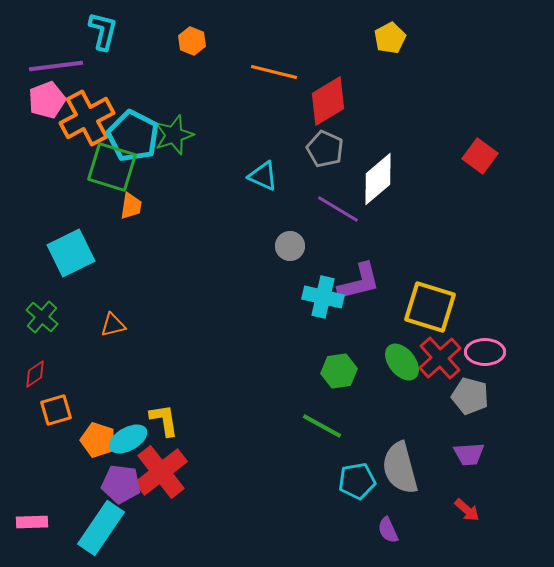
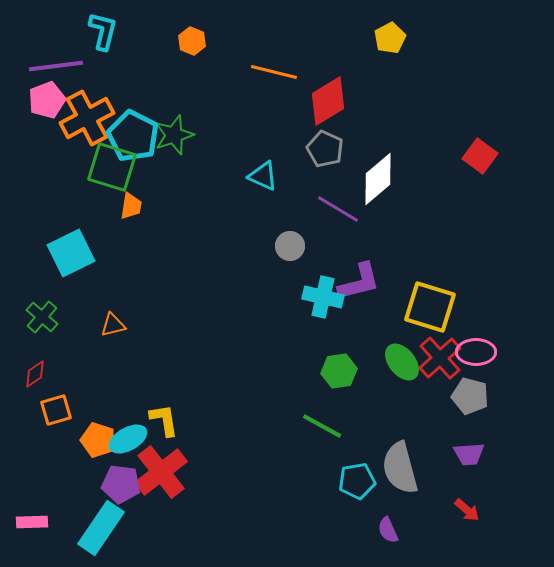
pink ellipse at (485, 352): moved 9 px left
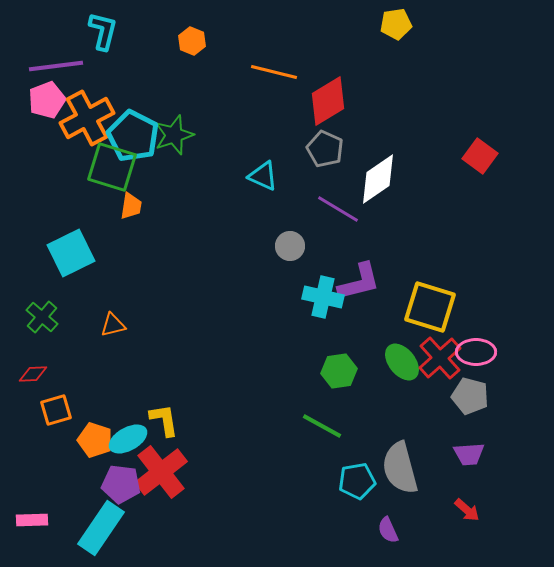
yellow pentagon at (390, 38): moved 6 px right, 14 px up; rotated 20 degrees clockwise
white diamond at (378, 179): rotated 6 degrees clockwise
red diamond at (35, 374): moved 2 px left; rotated 32 degrees clockwise
orange pentagon at (98, 440): moved 3 px left
pink rectangle at (32, 522): moved 2 px up
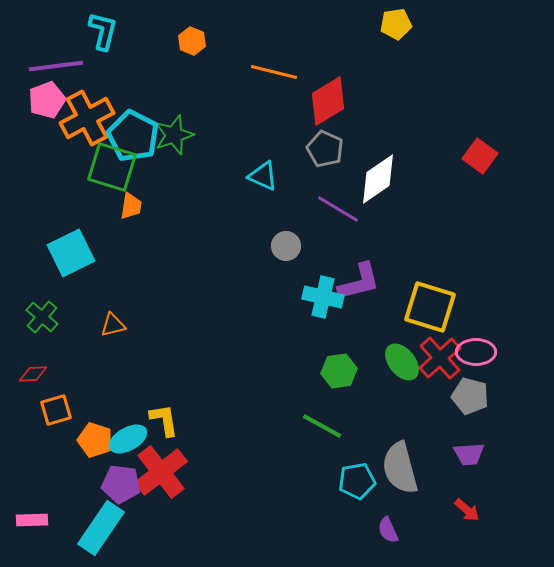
gray circle at (290, 246): moved 4 px left
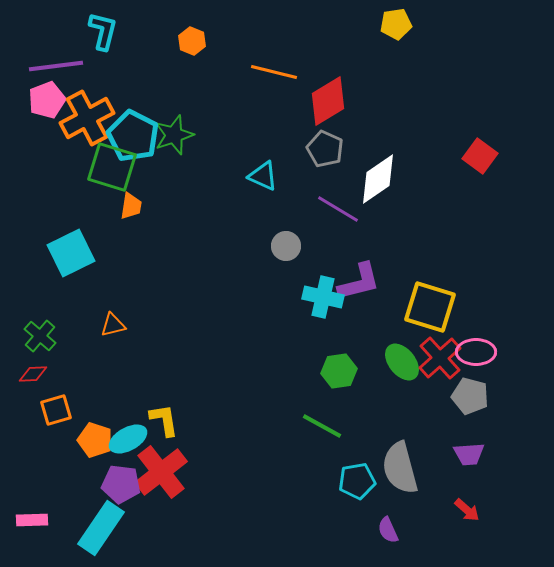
green cross at (42, 317): moved 2 px left, 19 px down
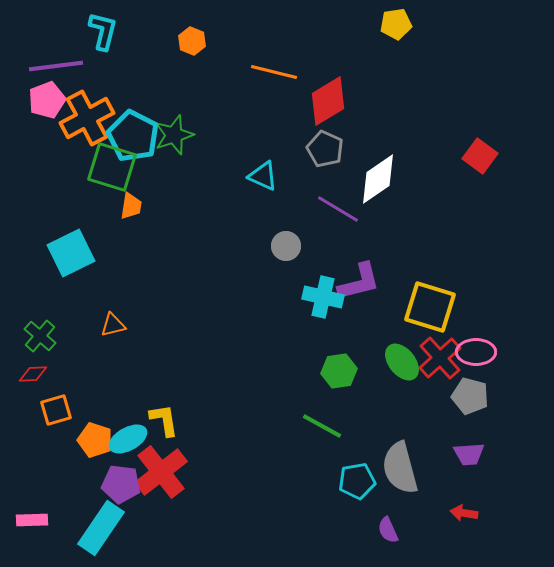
red arrow at (467, 510): moved 3 px left, 3 px down; rotated 148 degrees clockwise
